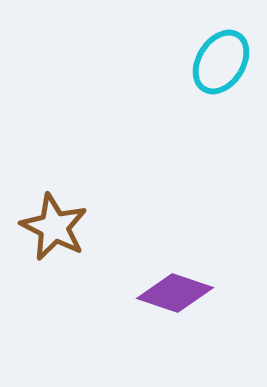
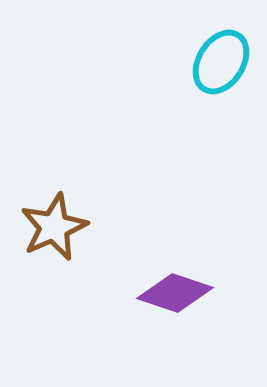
brown star: rotated 22 degrees clockwise
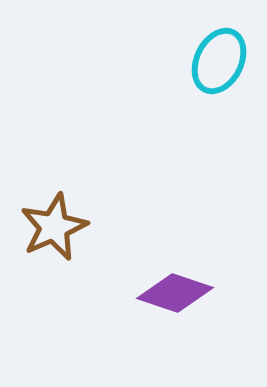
cyan ellipse: moved 2 px left, 1 px up; rotated 6 degrees counterclockwise
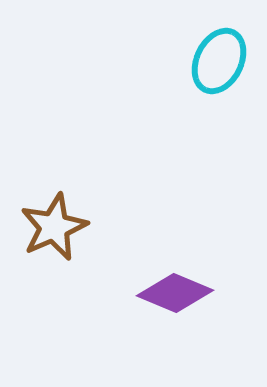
purple diamond: rotated 4 degrees clockwise
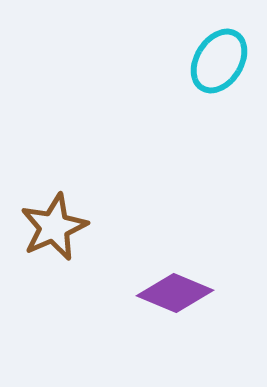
cyan ellipse: rotated 6 degrees clockwise
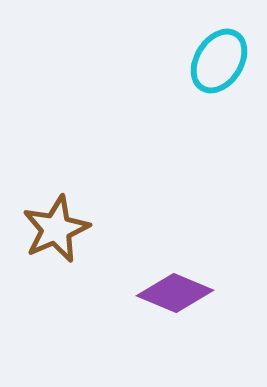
brown star: moved 2 px right, 2 px down
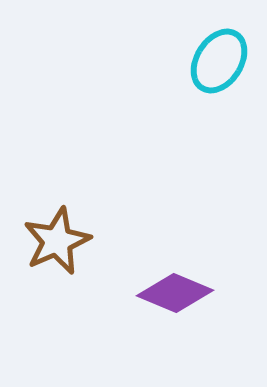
brown star: moved 1 px right, 12 px down
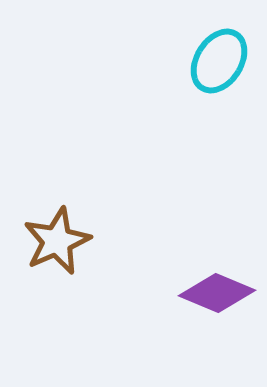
purple diamond: moved 42 px right
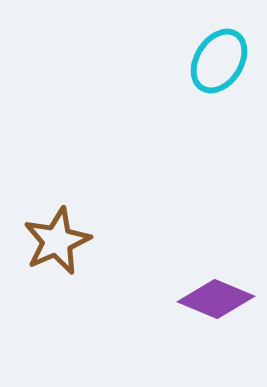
purple diamond: moved 1 px left, 6 px down
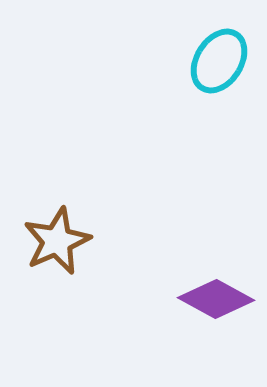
purple diamond: rotated 6 degrees clockwise
